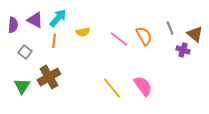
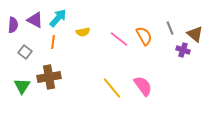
orange line: moved 1 px left, 1 px down
brown cross: rotated 20 degrees clockwise
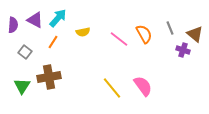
orange semicircle: moved 2 px up
orange line: rotated 24 degrees clockwise
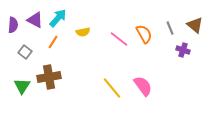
brown triangle: moved 9 px up
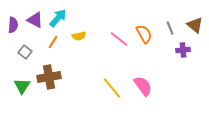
yellow semicircle: moved 4 px left, 4 px down
purple cross: rotated 24 degrees counterclockwise
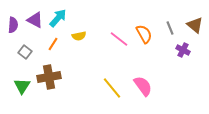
orange line: moved 2 px down
purple cross: rotated 32 degrees clockwise
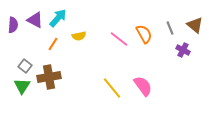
gray square: moved 14 px down
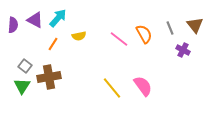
brown triangle: rotated 12 degrees clockwise
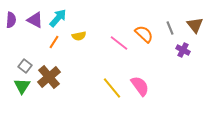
purple semicircle: moved 2 px left, 5 px up
orange semicircle: rotated 18 degrees counterclockwise
pink line: moved 4 px down
orange line: moved 1 px right, 2 px up
brown cross: rotated 30 degrees counterclockwise
pink semicircle: moved 3 px left
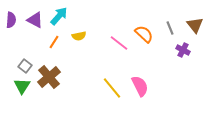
cyan arrow: moved 1 px right, 2 px up
pink semicircle: rotated 10 degrees clockwise
